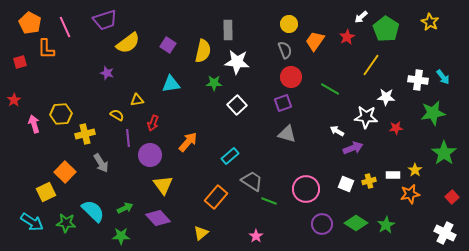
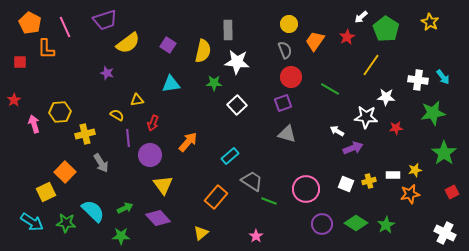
red square at (20, 62): rotated 16 degrees clockwise
yellow hexagon at (61, 114): moved 1 px left, 2 px up
yellow star at (415, 170): rotated 24 degrees clockwise
red square at (452, 197): moved 5 px up; rotated 16 degrees clockwise
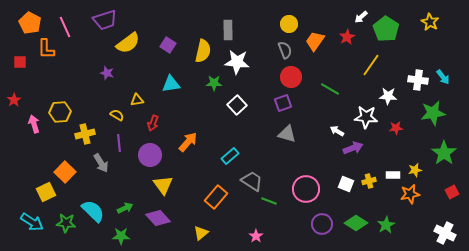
white star at (386, 97): moved 2 px right, 1 px up
purple line at (128, 138): moved 9 px left, 5 px down
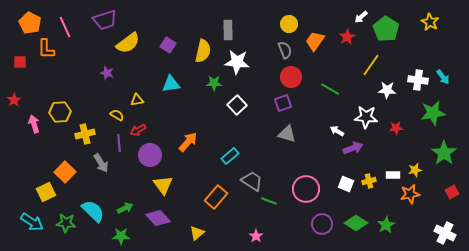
white star at (388, 96): moved 1 px left, 6 px up
red arrow at (153, 123): moved 15 px left, 7 px down; rotated 42 degrees clockwise
yellow triangle at (201, 233): moved 4 px left
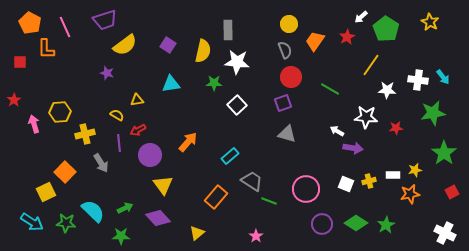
yellow semicircle at (128, 43): moved 3 px left, 2 px down
purple arrow at (353, 148): rotated 30 degrees clockwise
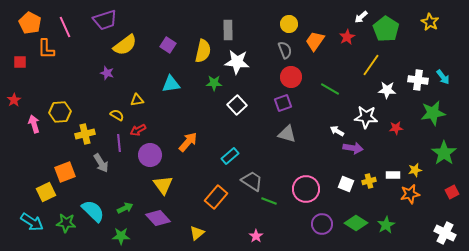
orange square at (65, 172): rotated 25 degrees clockwise
